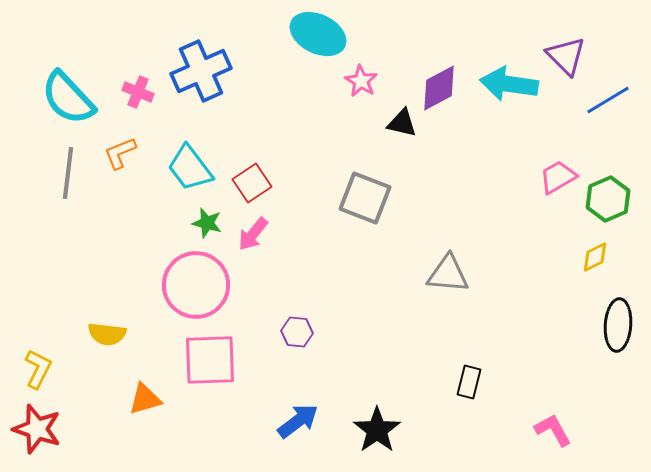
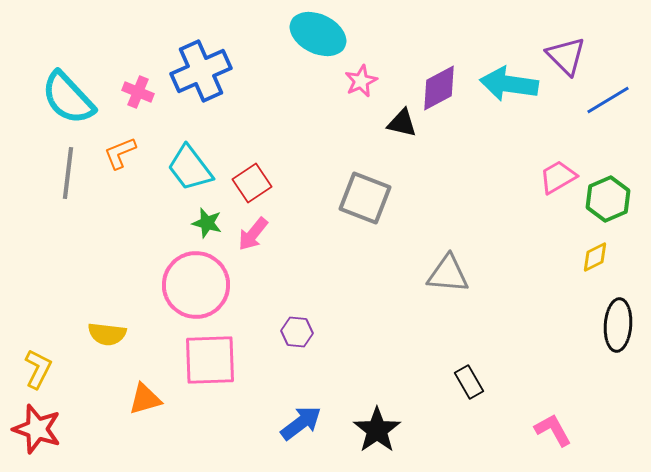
pink star: rotated 16 degrees clockwise
black rectangle: rotated 44 degrees counterclockwise
blue arrow: moved 3 px right, 2 px down
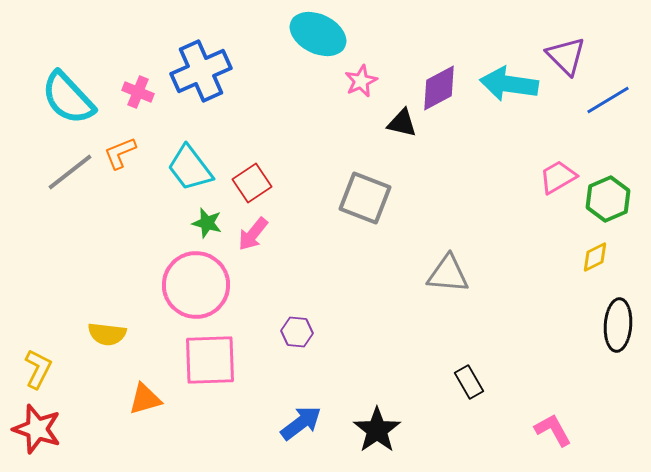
gray line: moved 2 px right, 1 px up; rotated 45 degrees clockwise
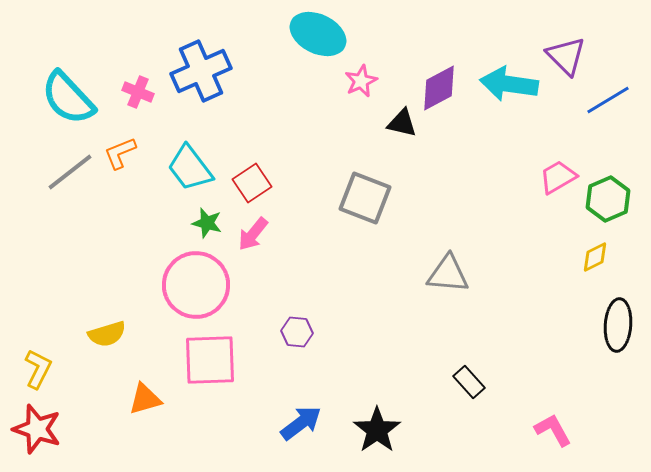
yellow semicircle: rotated 24 degrees counterclockwise
black rectangle: rotated 12 degrees counterclockwise
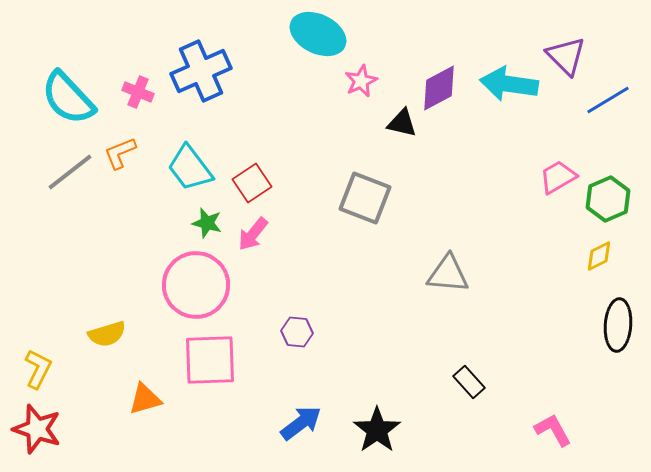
yellow diamond: moved 4 px right, 1 px up
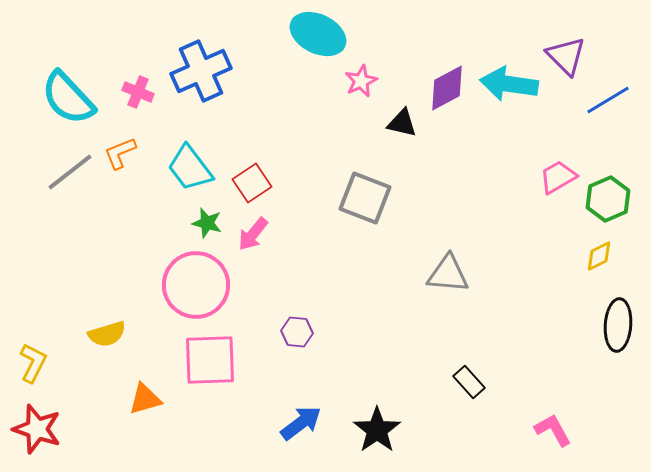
purple diamond: moved 8 px right
yellow L-shape: moved 5 px left, 6 px up
